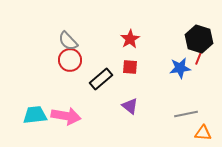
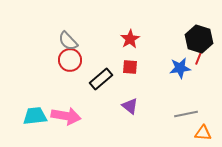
cyan trapezoid: moved 1 px down
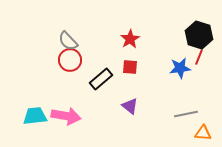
black hexagon: moved 4 px up
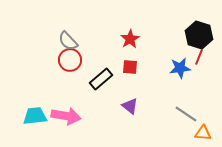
gray line: rotated 45 degrees clockwise
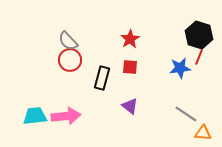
black rectangle: moved 1 px right, 1 px up; rotated 35 degrees counterclockwise
pink arrow: rotated 16 degrees counterclockwise
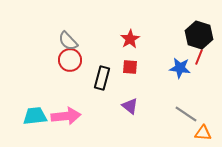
blue star: rotated 15 degrees clockwise
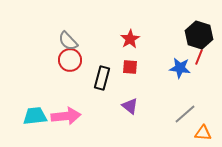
gray line: moved 1 px left; rotated 75 degrees counterclockwise
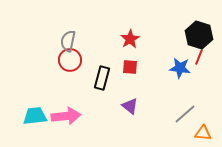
gray semicircle: rotated 55 degrees clockwise
